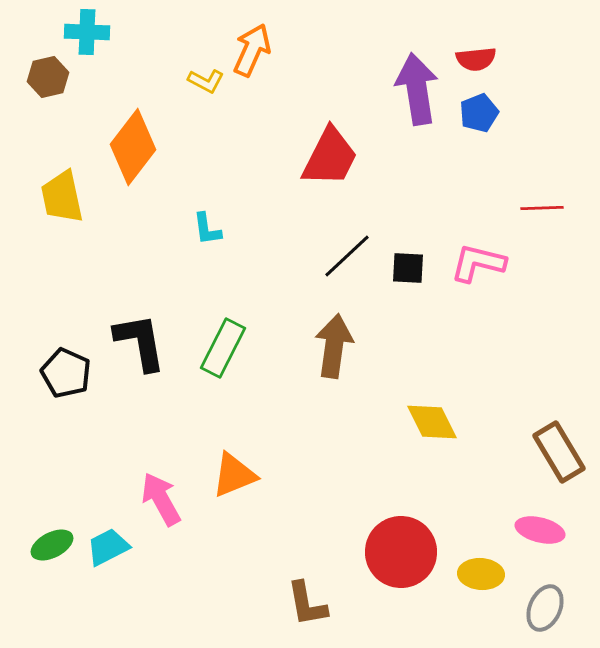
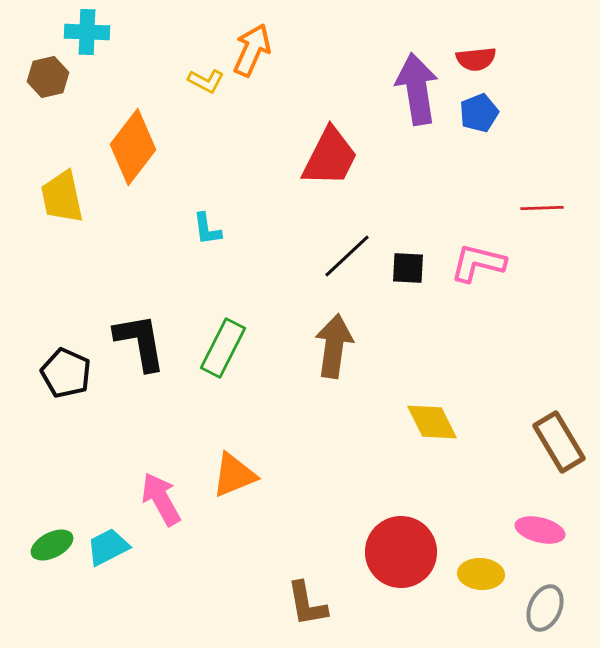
brown rectangle: moved 10 px up
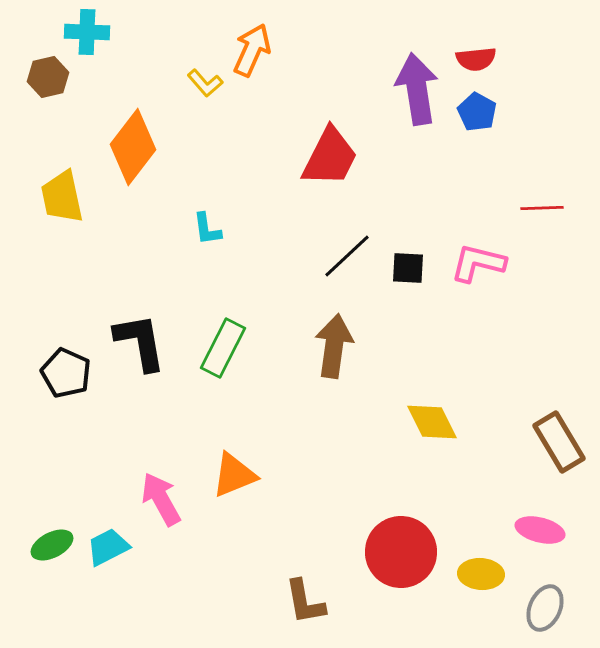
yellow L-shape: moved 1 px left, 2 px down; rotated 21 degrees clockwise
blue pentagon: moved 2 px left, 1 px up; rotated 21 degrees counterclockwise
brown L-shape: moved 2 px left, 2 px up
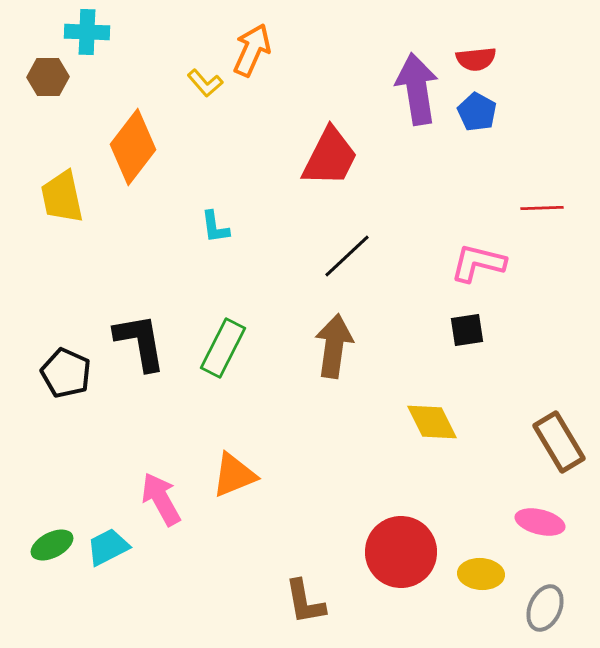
brown hexagon: rotated 12 degrees clockwise
cyan L-shape: moved 8 px right, 2 px up
black square: moved 59 px right, 62 px down; rotated 12 degrees counterclockwise
pink ellipse: moved 8 px up
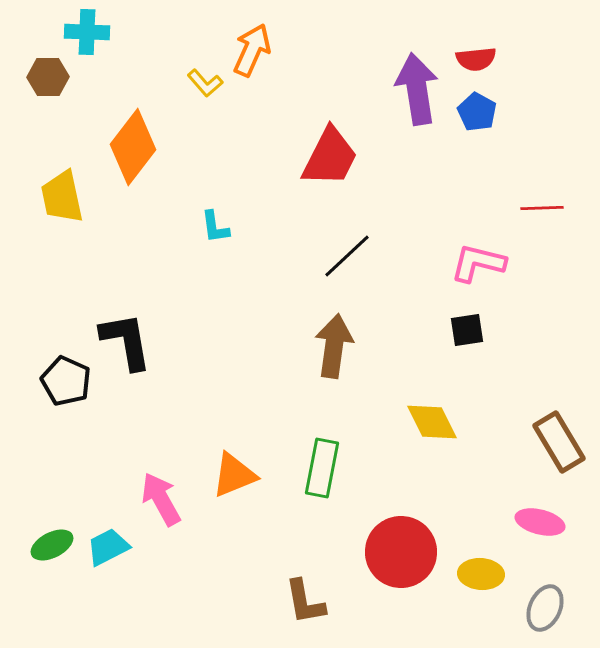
black L-shape: moved 14 px left, 1 px up
green rectangle: moved 99 px right, 120 px down; rotated 16 degrees counterclockwise
black pentagon: moved 8 px down
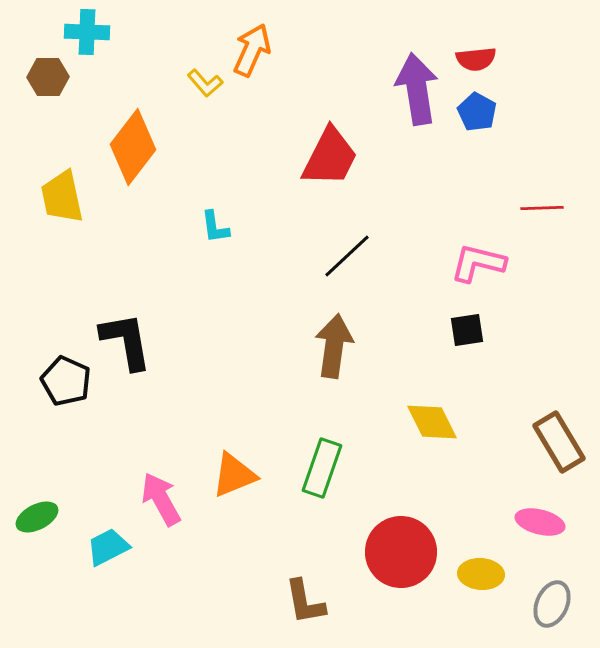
green rectangle: rotated 8 degrees clockwise
green ellipse: moved 15 px left, 28 px up
gray ellipse: moved 7 px right, 4 px up
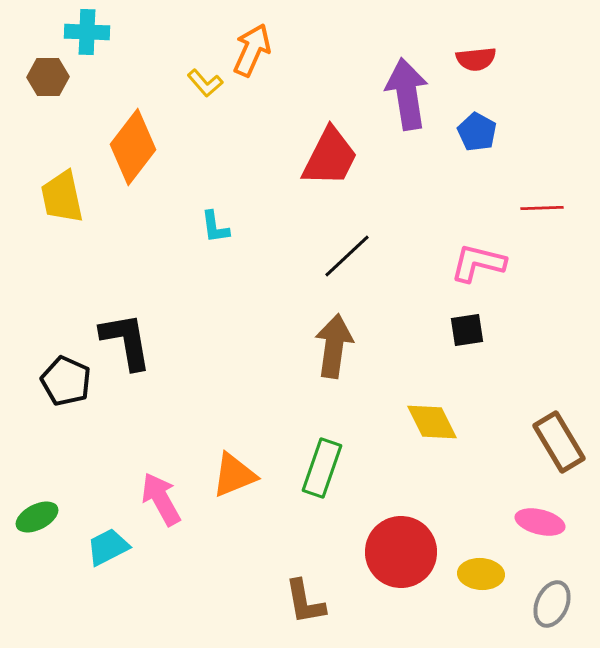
purple arrow: moved 10 px left, 5 px down
blue pentagon: moved 20 px down
